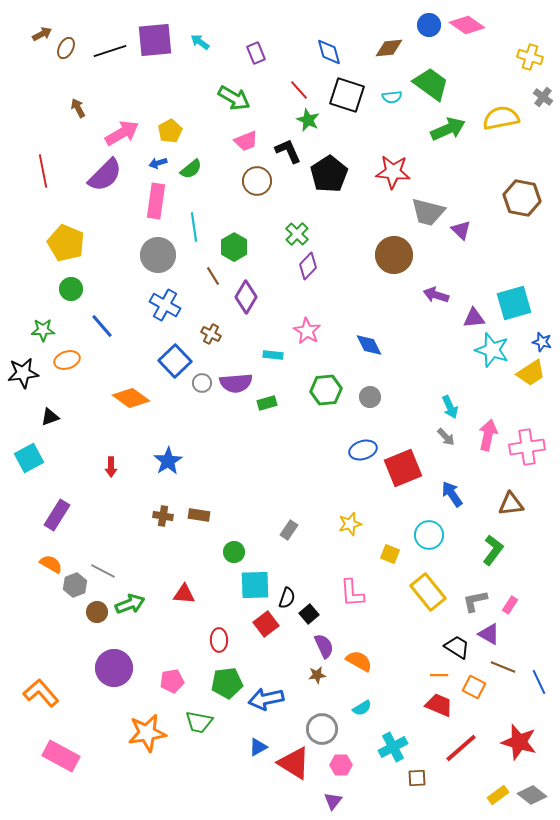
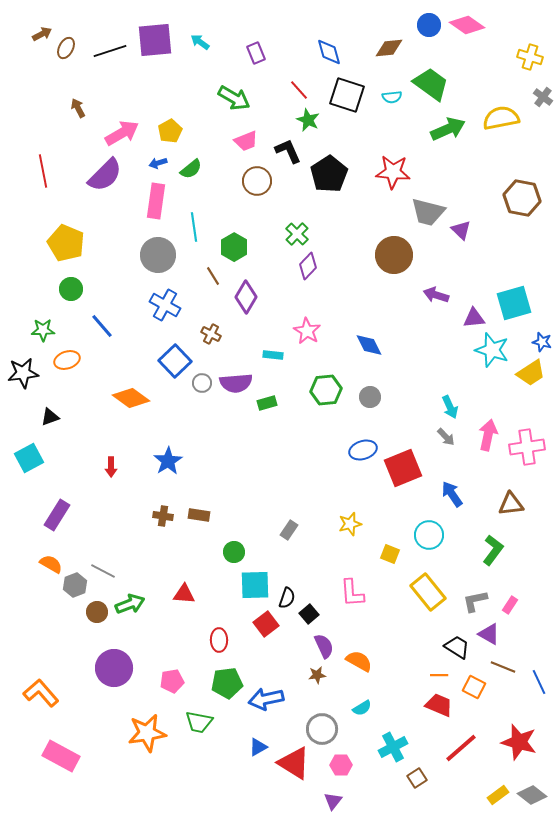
brown square at (417, 778): rotated 30 degrees counterclockwise
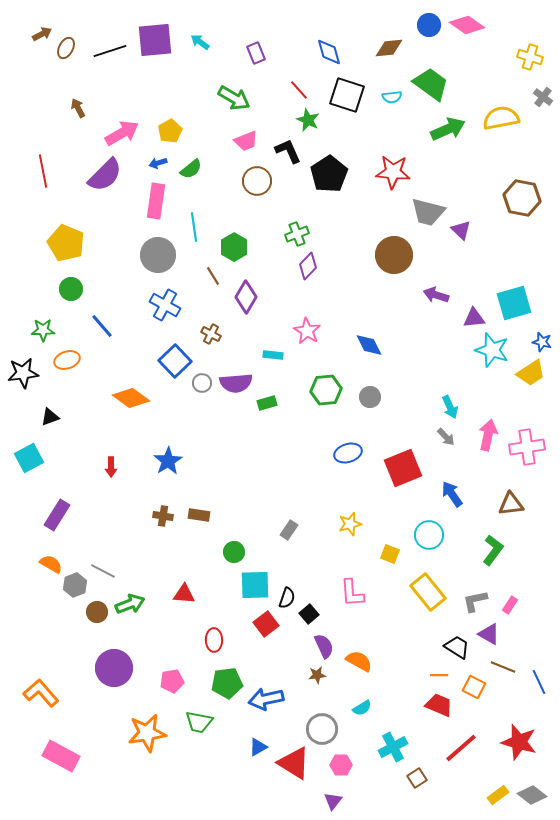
green cross at (297, 234): rotated 25 degrees clockwise
blue ellipse at (363, 450): moved 15 px left, 3 px down
red ellipse at (219, 640): moved 5 px left
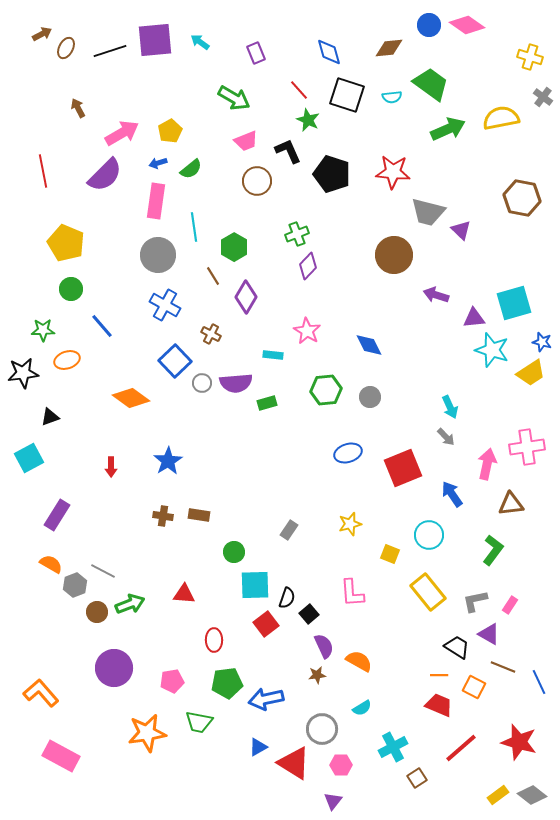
black pentagon at (329, 174): moved 3 px right; rotated 21 degrees counterclockwise
pink arrow at (488, 435): moved 1 px left, 29 px down
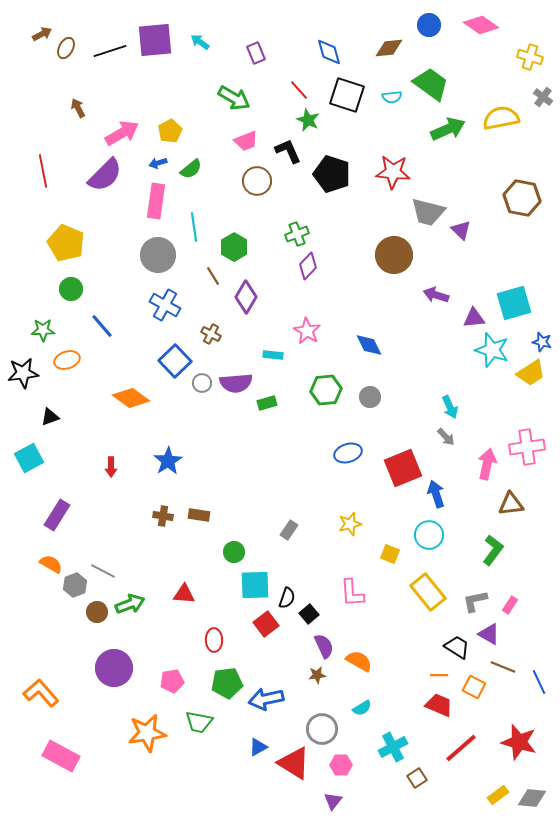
pink diamond at (467, 25): moved 14 px right
blue arrow at (452, 494): moved 16 px left; rotated 16 degrees clockwise
gray diamond at (532, 795): moved 3 px down; rotated 32 degrees counterclockwise
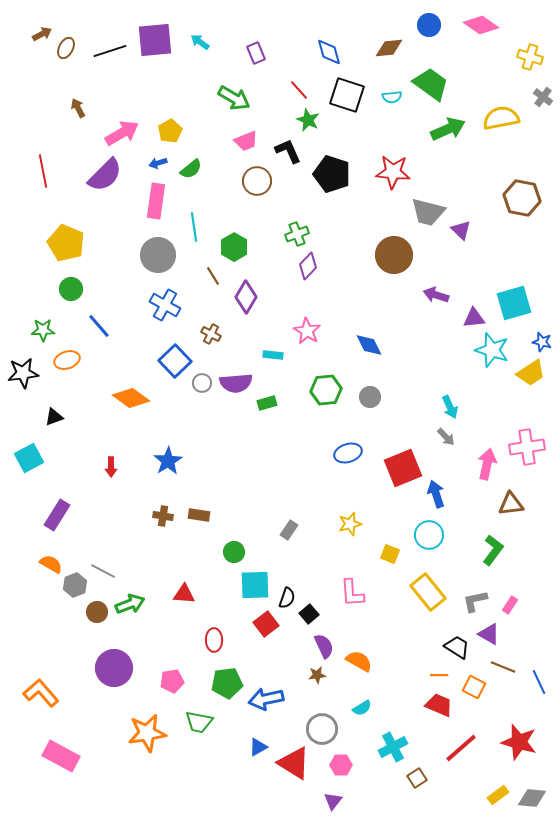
blue line at (102, 326): moved 3 px left
black triangle at (50, 417): moved 4 px right
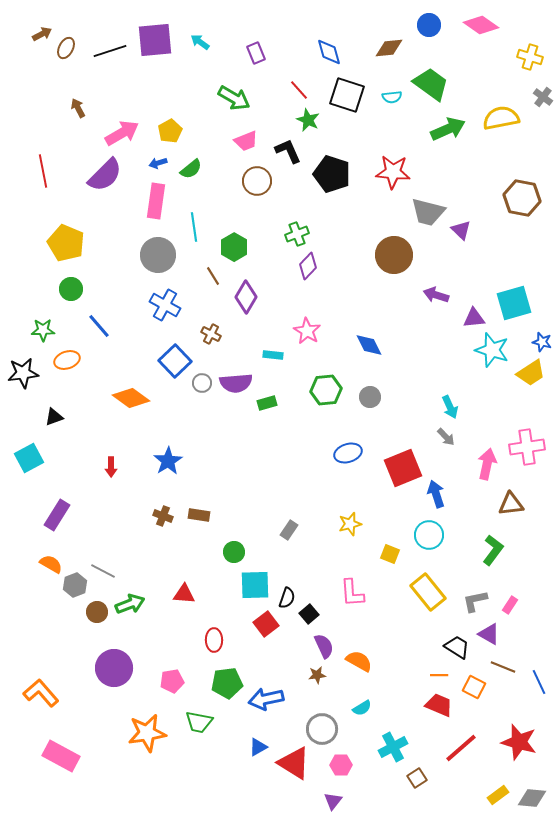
brown cross at (163, 516): rotated 12 degrees clockwise
